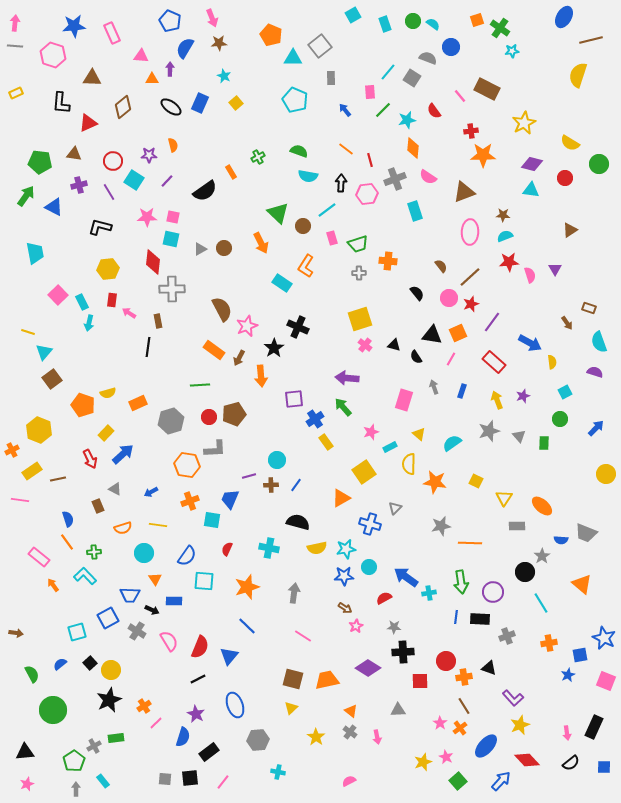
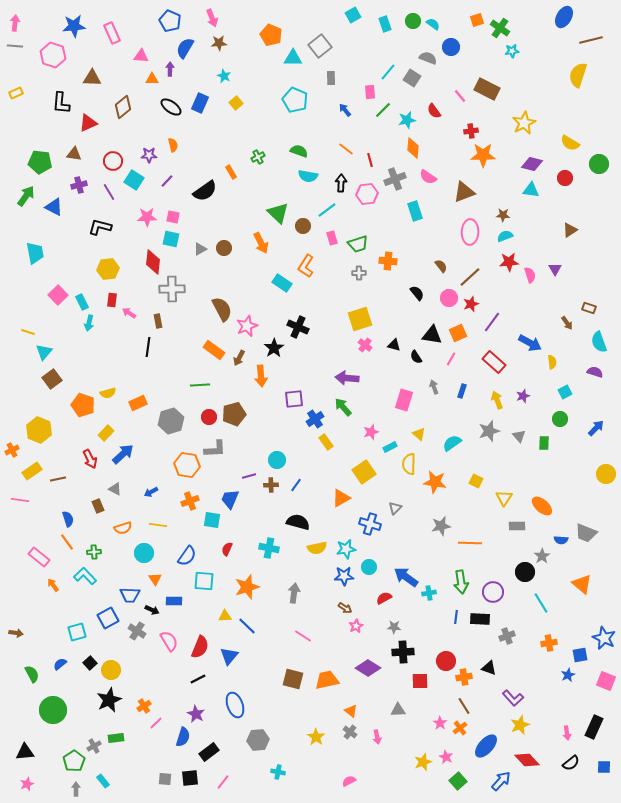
yellow triangle at (291, 708): moved 66 px left, 92 px up; rotated 40 degrees clockwise
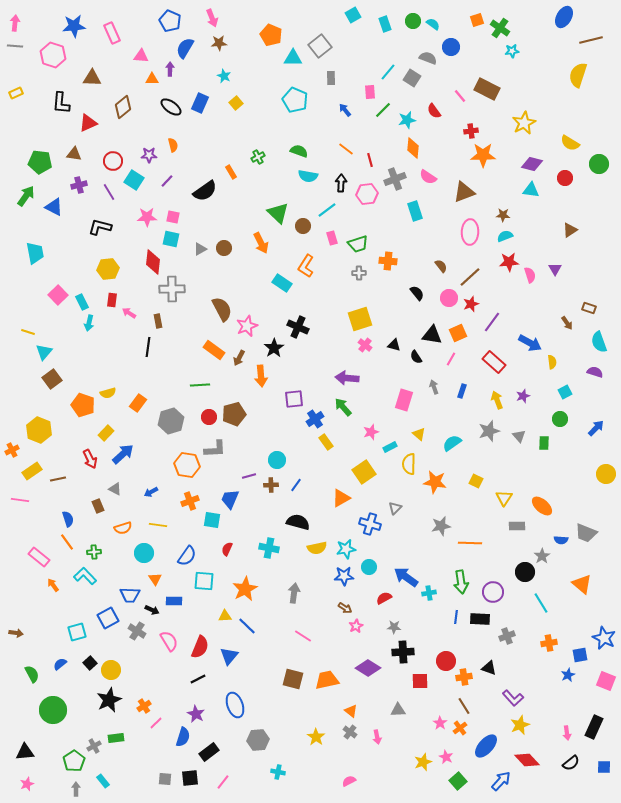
orange rectangle at (138, 403): rotated 30 degrees counterclockwise
orange star at (247, 587): moved 2 px left, 2 px down; rotated 10 degrees counterclockwise
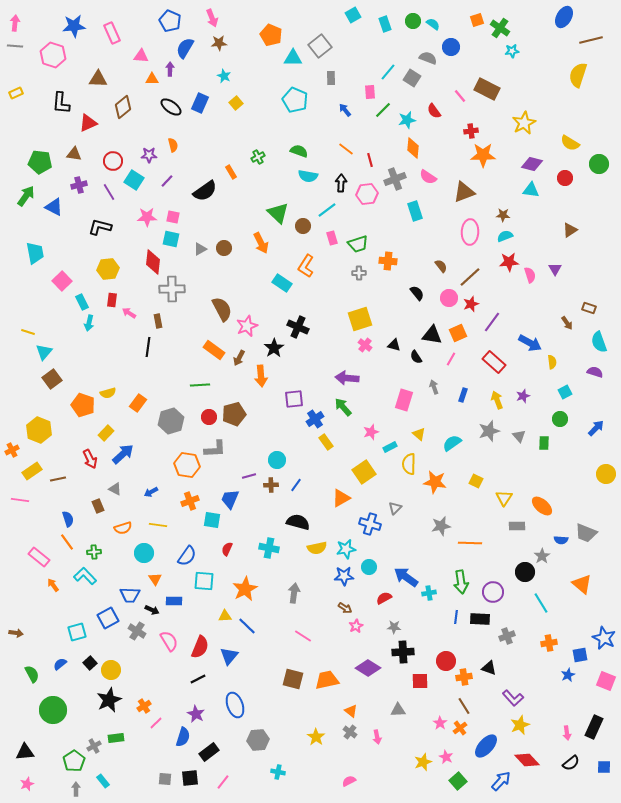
brown triangle at (92, 78): moved 6 px right, 1 px down
pink square at (58, 295): moved 4 px right, 14 px up
blue rectangle at (462, 391): moved 1 px right, 4 px down
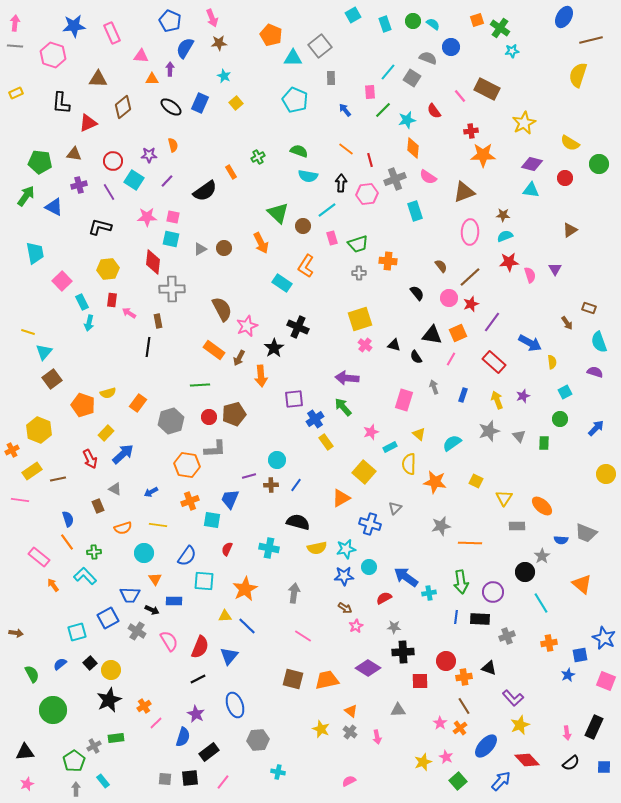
yellow square at (364, 472): rotated 15 degrees counterclockwise
yellow star at (316, 737): moved 5 px right, 8 px up; rotated 12 degrees counterclockwise
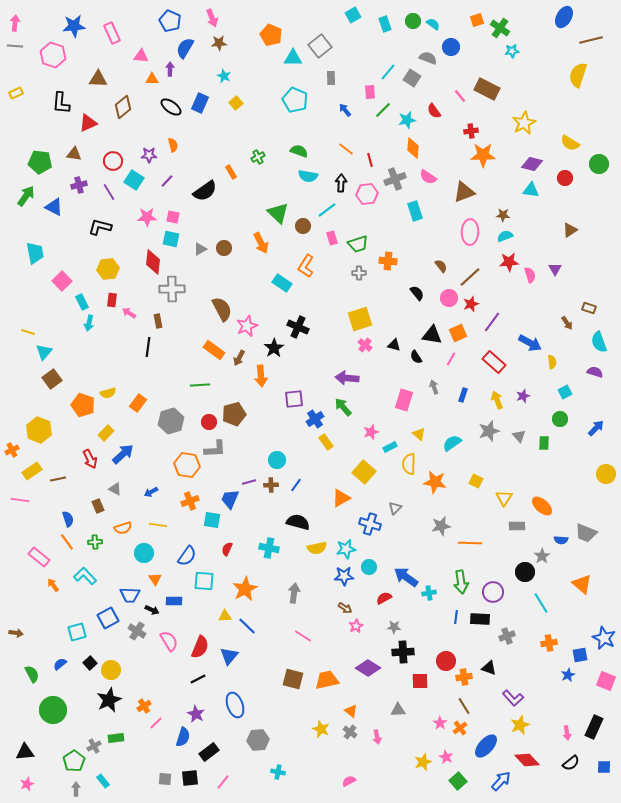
red circle at (209, 417): moved 5 px down
purple line at (249, 476): moved 6 px down
green cross at (94, 552): moved 1 px right, 10 px up
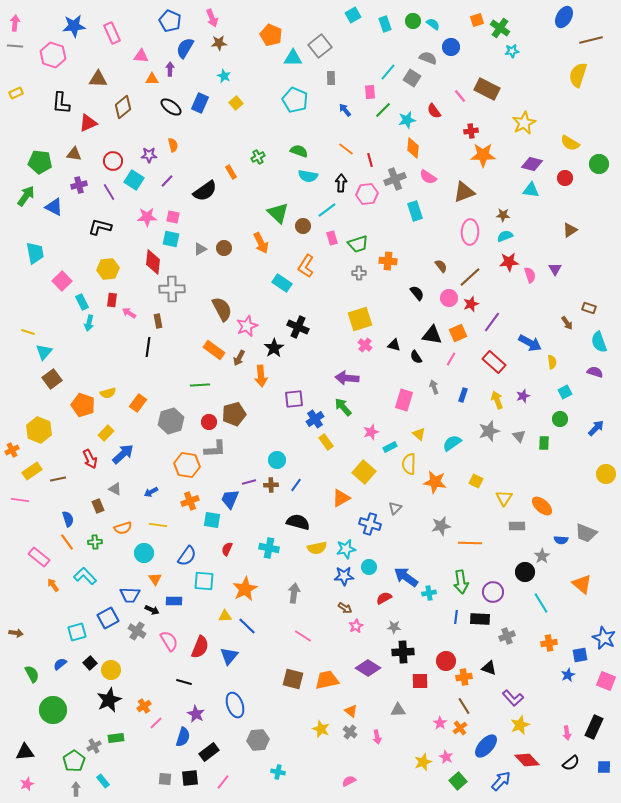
black line at (198, 679): moved 14 px left, 3 px down; rotated 42 degrees clockwise
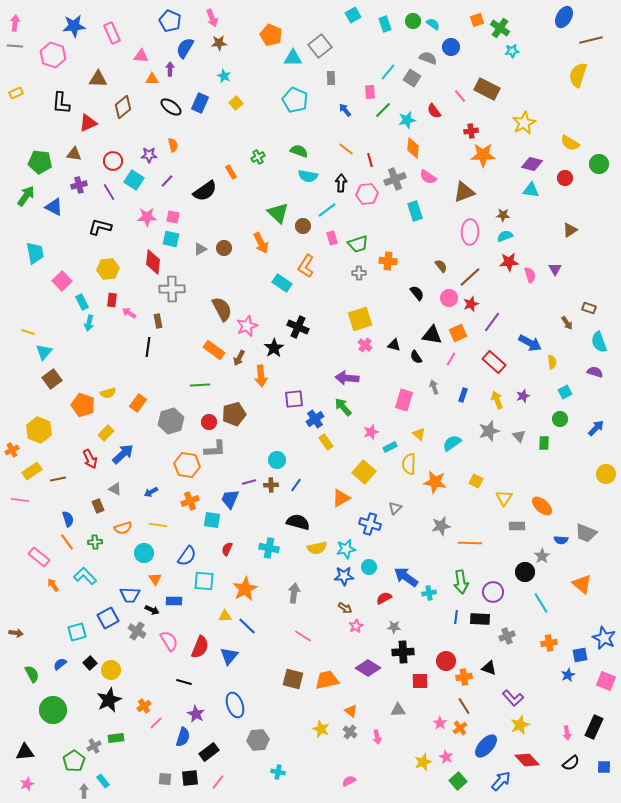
pink line at (223, 782): moved 5 px left
gray arrow at (76, 789): moved 8 px right, 2 px down
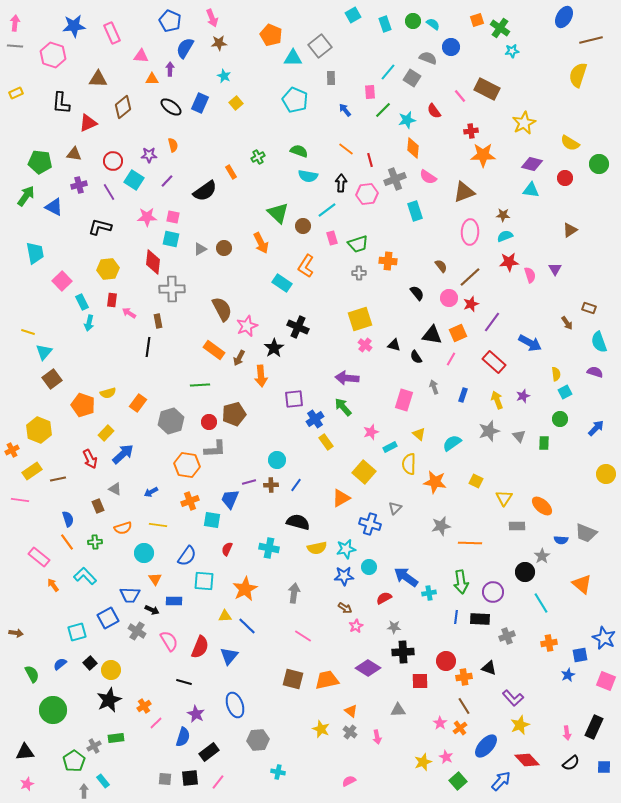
yellow semicircle at (552, 362): moved 4 px right, 12 px down
